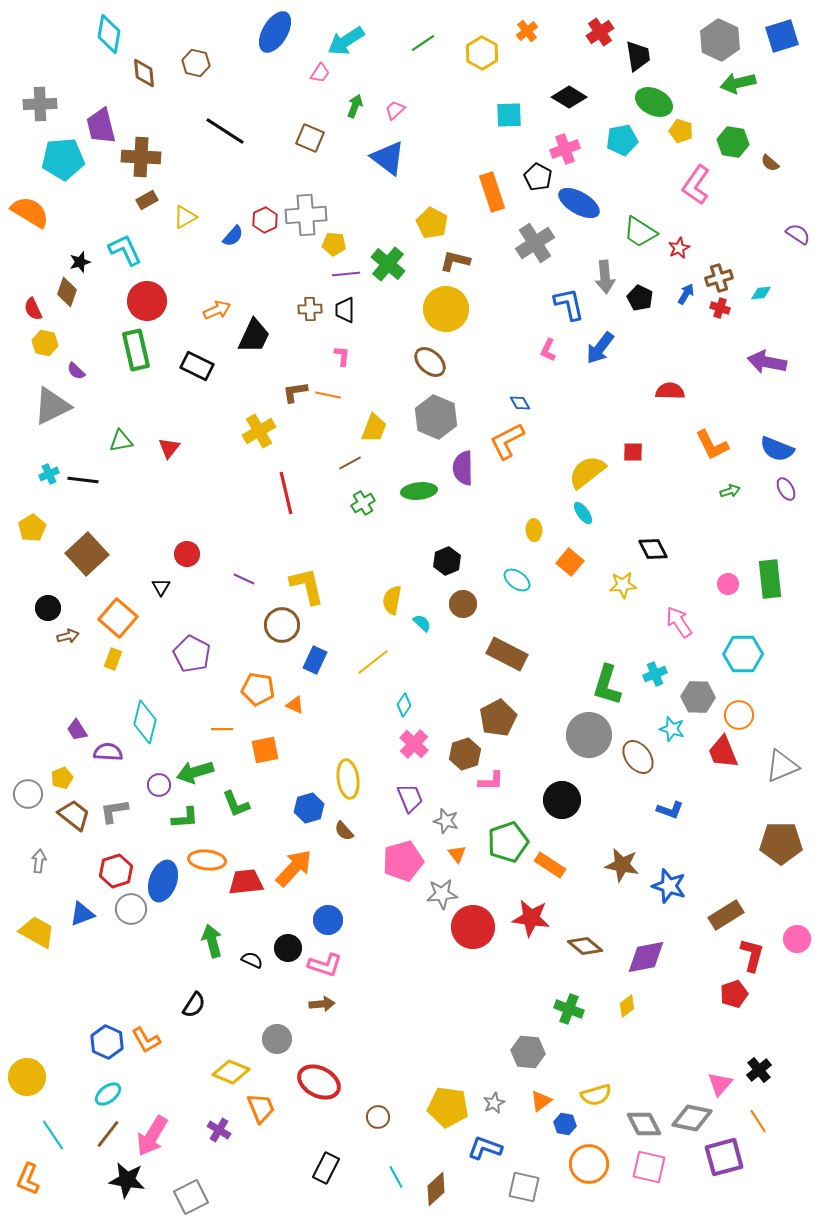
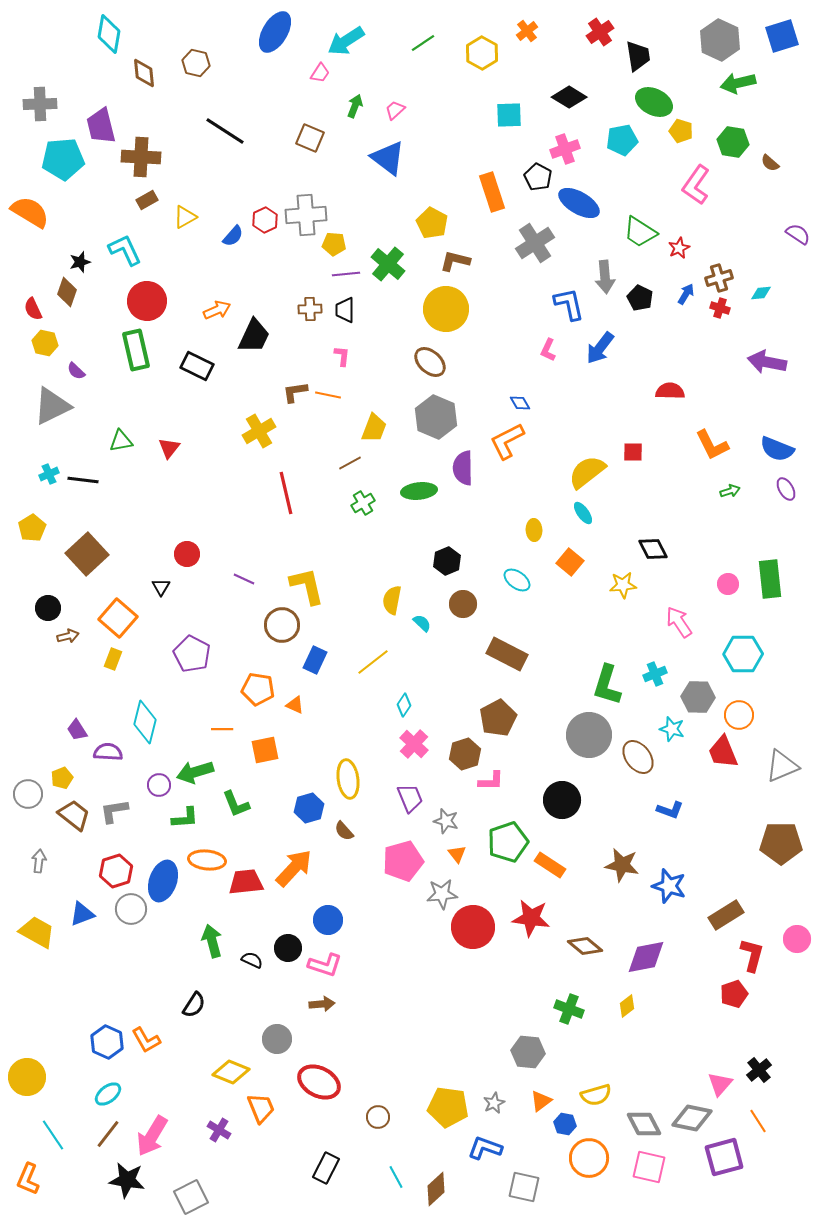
orange circle at (589, 1164): moved 6 px up
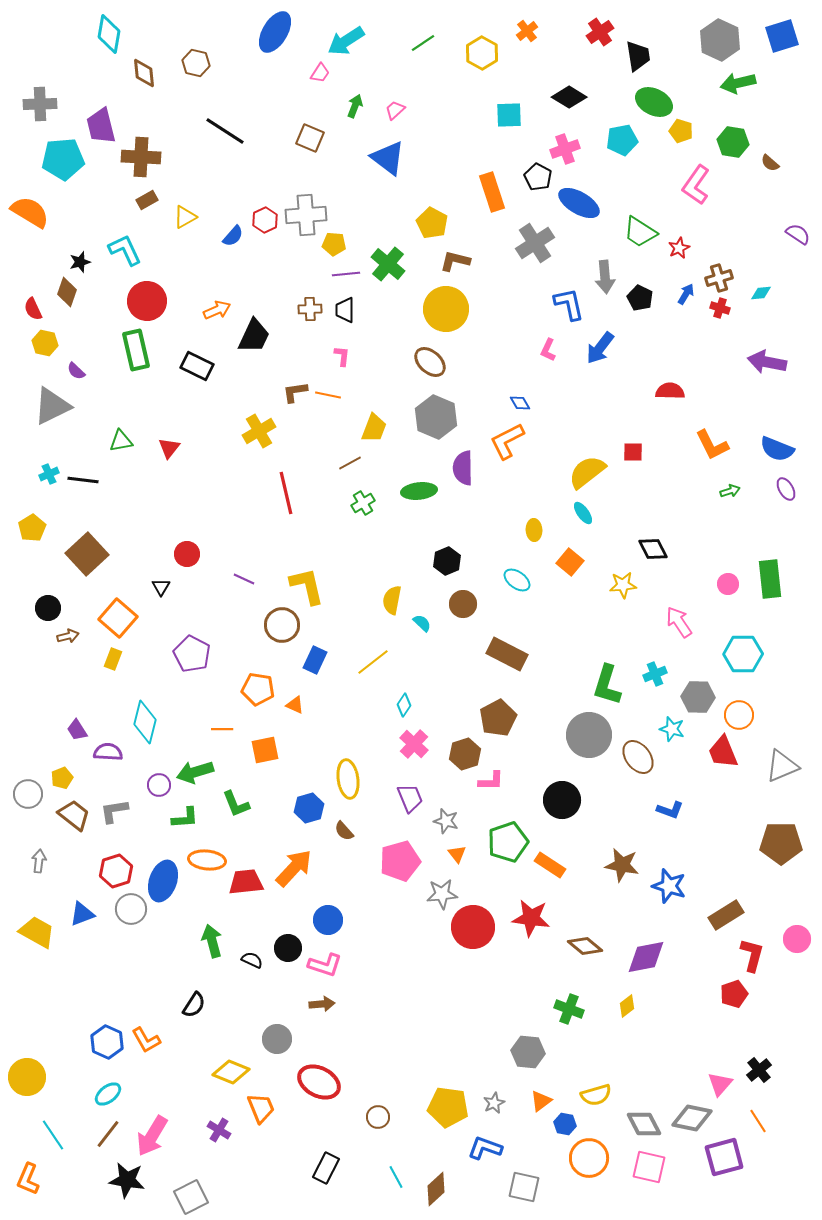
pink pentagon at (403, 861): moved 3 px left
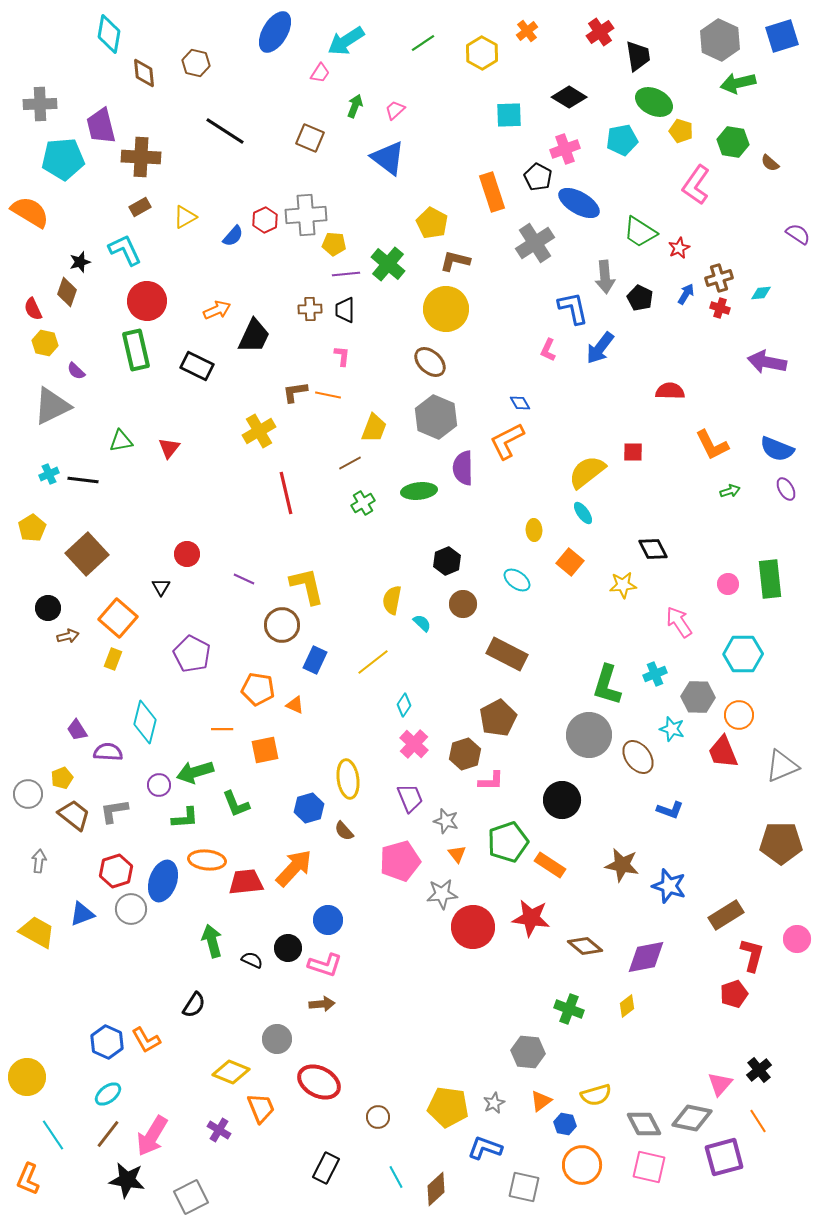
brown rectangle at (147, 200): moved 7 px left, 7 px down
blue L-shape at (569, 304): moved 4 px right, 4 px down
orange circle at (589, 1158): moved 7 px left, 7 px down
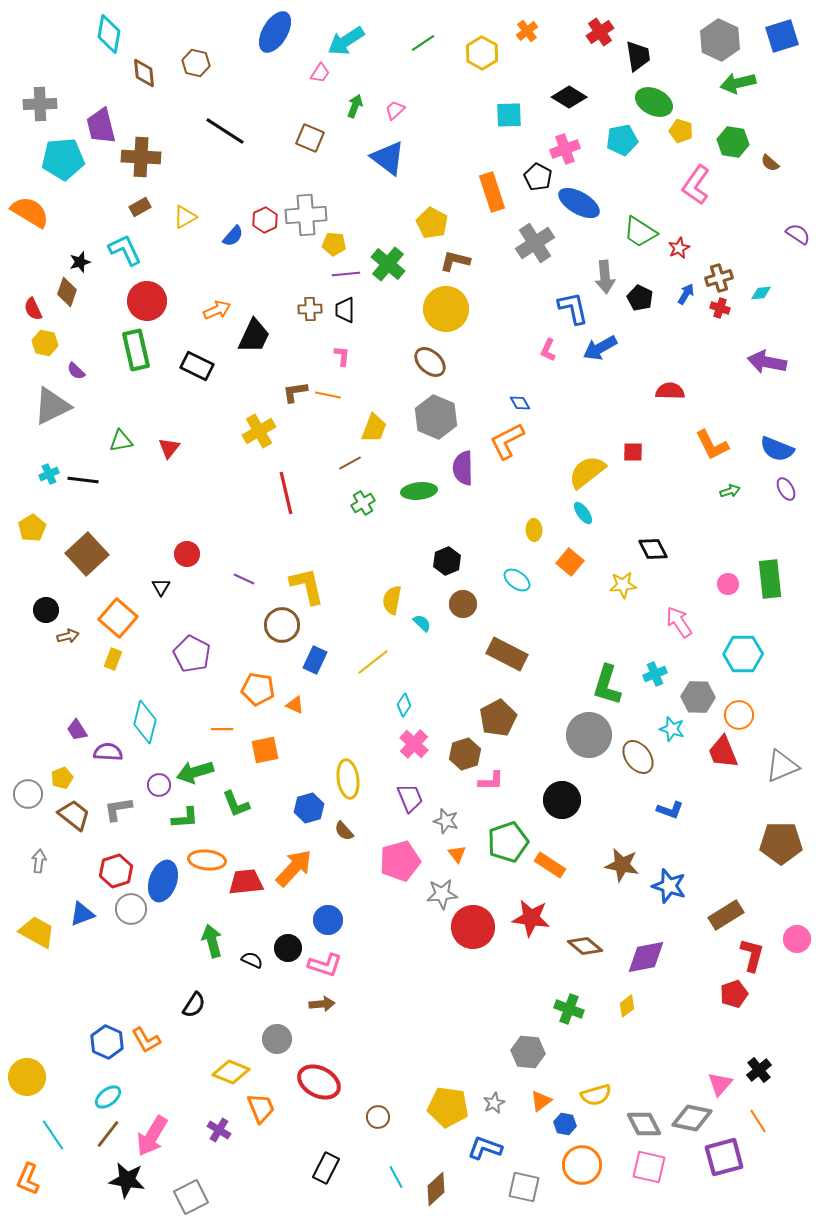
blue arrow at (600, 348): rotated 24 degrees clockwise
black circle at (48, 608): moved 2 px left, 2 px down
gray L-shape at (114, 811): moved 4 px right, 2 px up
cyan ellipse at (108, 1094): moved 3 px down
